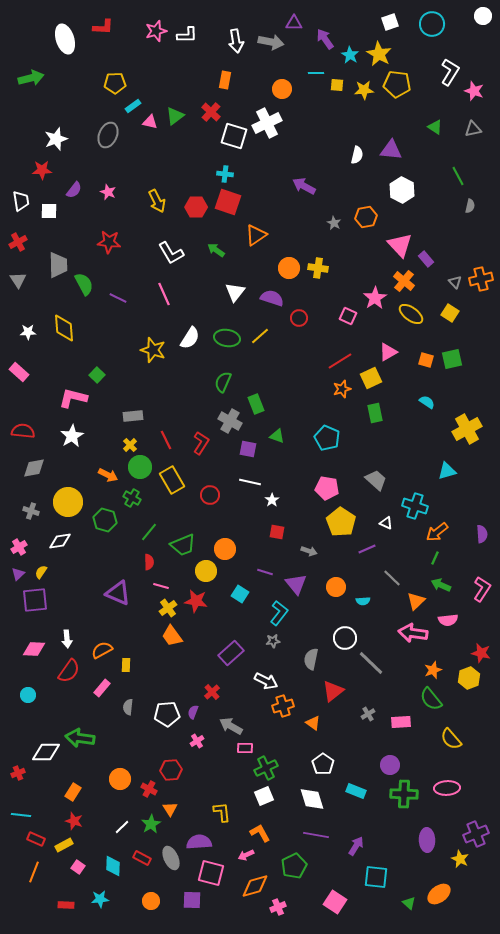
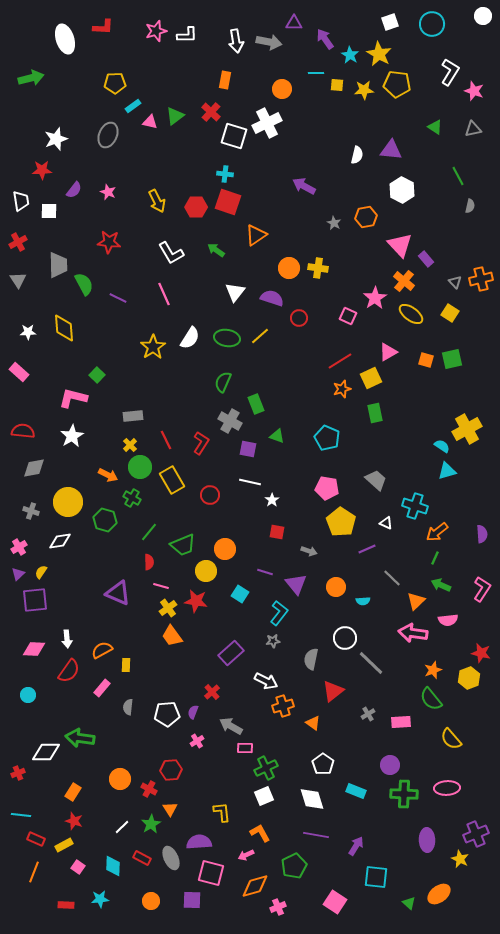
gray arrow at (271, 42): moved 2 px left
yellow star at (153, 350): moved 3 px up; rotated 20 degrees clockwise
cyan semicircle at (427, 402): moved 15 px right, 44 px down
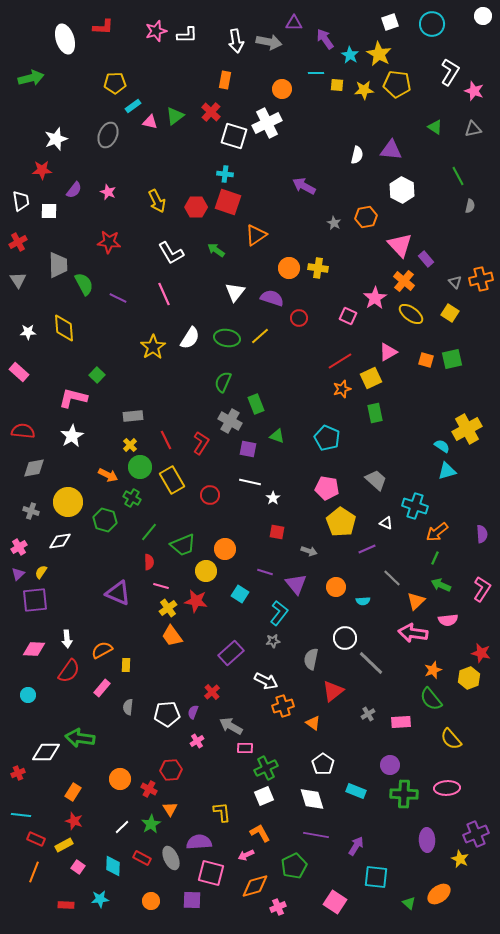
white star at (272, 500): moved 1 px right, 2 px up
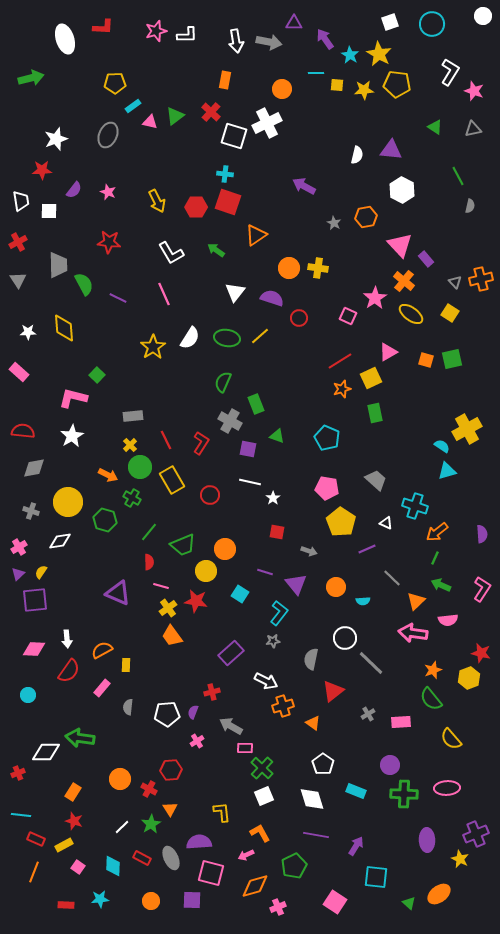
red cross at (212, 692): rotated 28 degrees clockwise
green cross at (266, 768): moved 4 px left; rotated 20 degrees counterclockwise
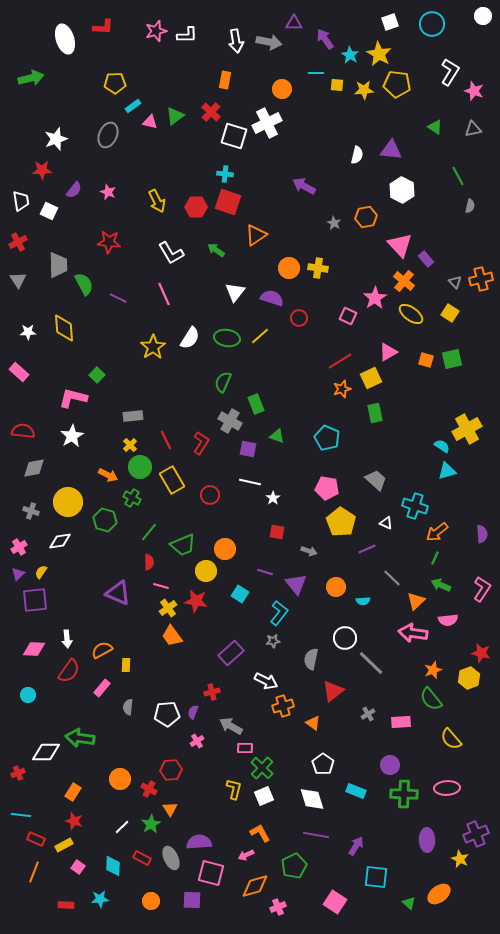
white square at (49, 211): rotated 24 degrees clockwise
yellow L-shape at (222, 812): moved 12 px right, 23 px up; rotated 20 degrees clockwise
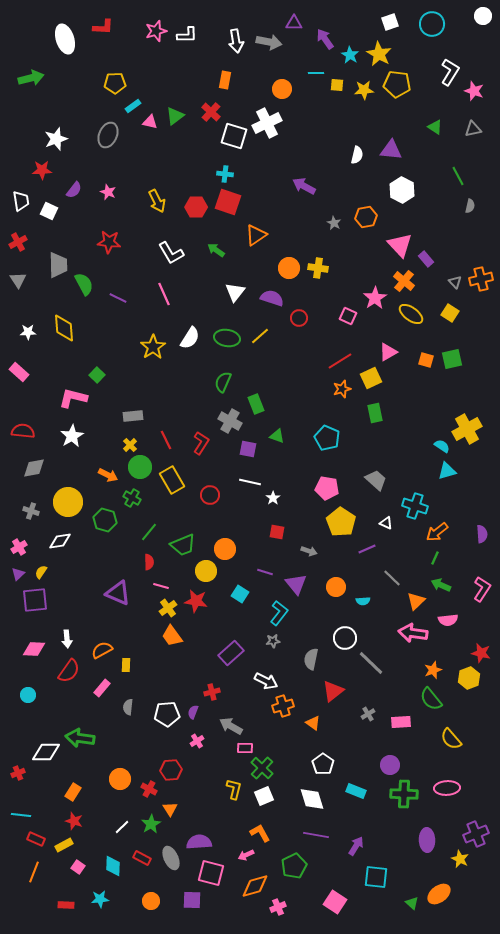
green triangle at (409, 903): moved 3 px right
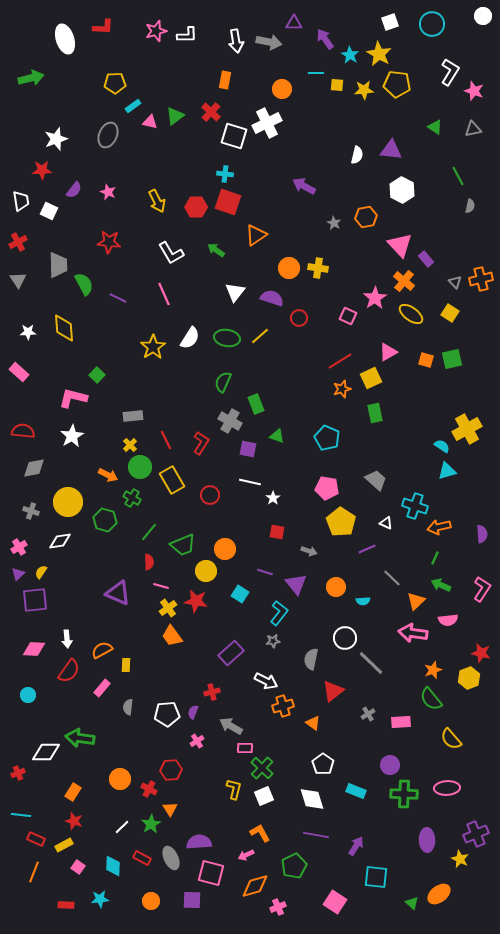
orange arrow at (437, 532): moved 2 px right, 5 px up; rotated 25 degrees clockwise
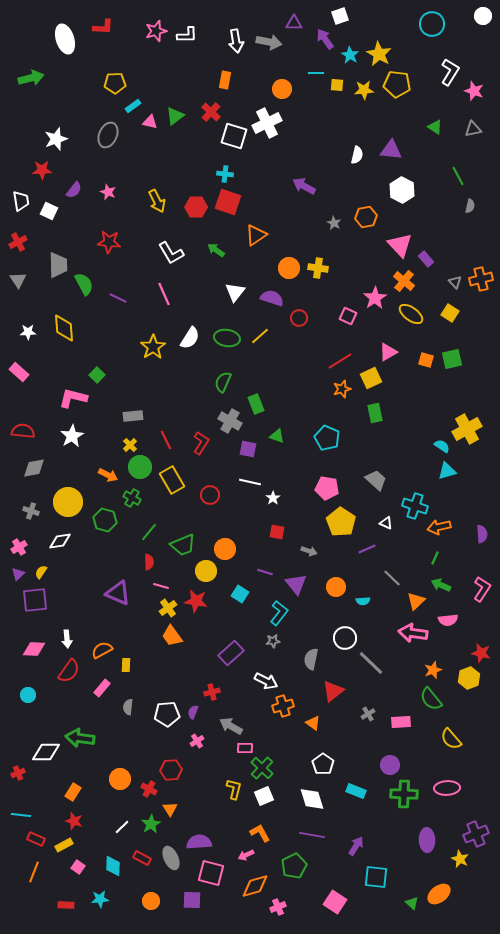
white square at (390, 22): moved 50 px left, 6 px up
purple line at (316, 835): moved 4 px left
